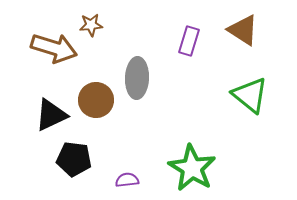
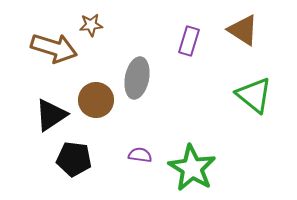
gray ellipse: rotated 9 degrees clockwise
green triangle: moved 4 px right
black triangle: rotated 9 degrees counterclockwise
purple semicircle: moved 13 px right, 25 px up; rotated 15 degrees clockwise
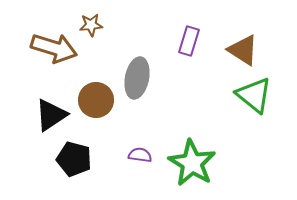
brown triangle: moved 20 px down
black pentagon: rotated 8 degrees clockwise
green star: moved 5 px up
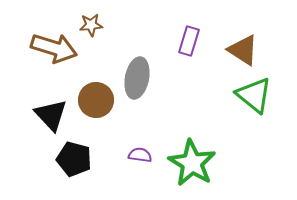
black triangle: rotated 39 degrees counterclockwise
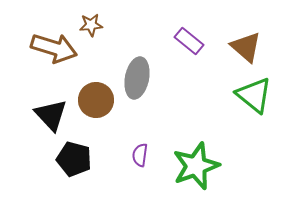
purple rectangle: rotated 68 degrees counterclockwise
brown triangle: moved 3 px right, 3 px up; rotated 8 degrees clockwise
purple semicircle: rotated 90 degrees counterclockwise
green star: moved 4 px right, 3 px down; rotated 21 degrees clockwise
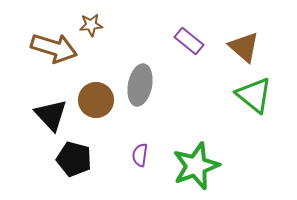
brown triangle: moved 2 px left
gray ellipse: moved 3 px right, 7 px down
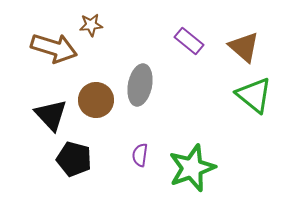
green star: moved 4 px left, 2 px down
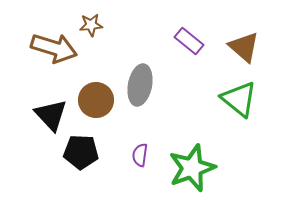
green triangle: moved 15 px left, 4 px down
black pentagon: moved 7 px right, 7 px up; rotated 12 degrees counterclockwise
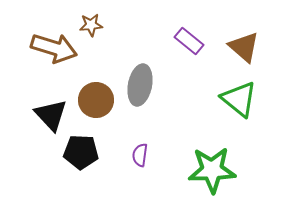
green star: moved 20 px right, 2 px down; rotated 18 degrees clockwise
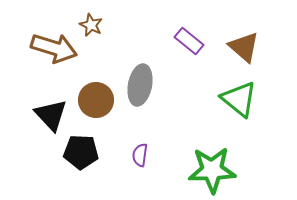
brown star: rotated 30 degrees clockwise
